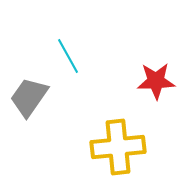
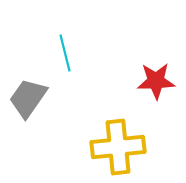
cyan line: moved 3 px left, 3 px up; rotated 15 degrees clockwise
gray trapezoid: moved 1 px left, 1 px down
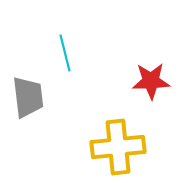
red star: moved 5 px left
gray trapezoid: moved 1 px up; rotated 138 degrees clockwise
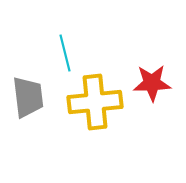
red star: moved 1 px right, 2 px down
yellow cross: moved 23 px left, 45 px up
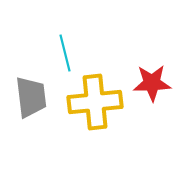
gray trapezoid: moved 3 px right
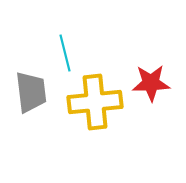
red star: moved 1 px left
gray trapezoid: moved 5 px up
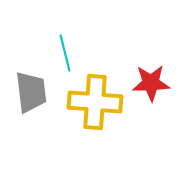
yellow cross: rotated 10 degrees clockwise
